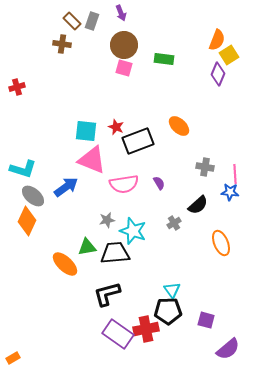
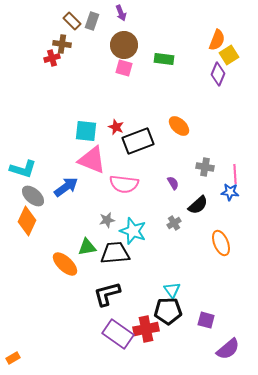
red cross at (17, 87): moved 35 px right, 29 px up
purple semicircle at (159, 183): moved 14 px right
pink semicircle at (124, 184): rotated 16 degrees clockwise
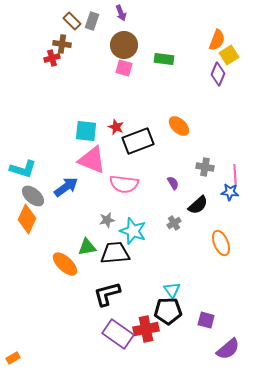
orange diamond at (27, 221): moved 2 px up
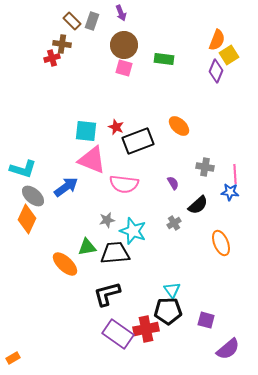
purple diamond at (218, 74): moved 2 px left, 3 px up
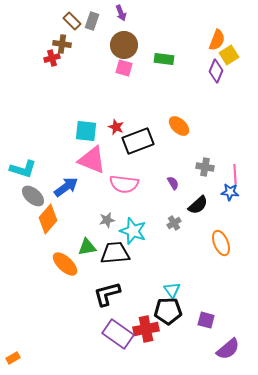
orange diamond at (27, 219): moved 21 px right; rotated 16 degrees clockwise
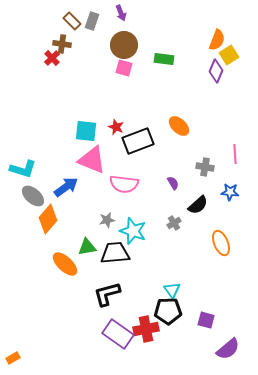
red cross at (52, 58): rotated 28 degrees counterclockwise
pink line at (235, 174): moved 20 px up
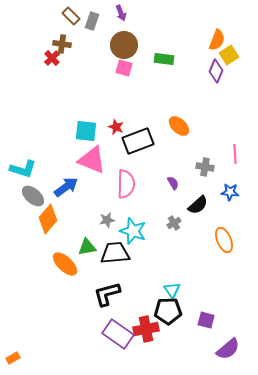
brown rectangle at (72, 21): moved 1 px left, 5 px up
pink semicircle at (124, 184): moved 2 px right; rotated 96 degrees counterclockwise
orange ellipse at (221, 243): moved 3 px right, 3 px up
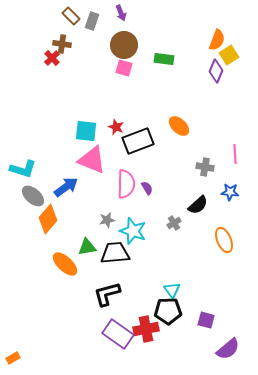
purple semicircle at (173, 183): moved 26 px left, 5 px down
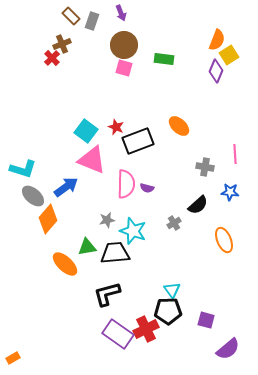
brown cross at (62, 44): rotated 30 degrees counterclockwise
cyan square at (86, 131): rotated 30 degrees clockwise
purple semicircle at (147, 188): rotated 136 degrees clockwise
red cross at (146, 329): rotated 15 degrees counterclockwise
